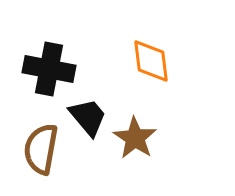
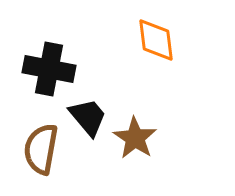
orange diamond: moved 5 px right, 21 px up
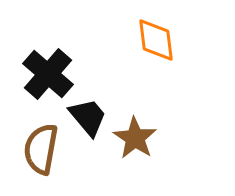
black cross: moved 1 px left, 5 px down; rotated 30 degrees clockwise
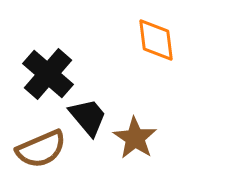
brown semicircle: rotated 123 degrees counterclockwise
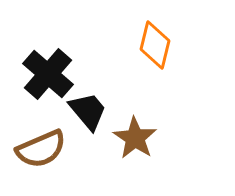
orange diamond: moved 1 px left, 5 px down; rotated 21 degrees clockwise
black trapezoid: moved 6 px up
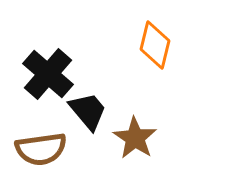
brown semicircle: rotated 15 degrees clockwise
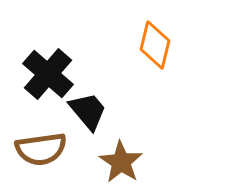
brown star: moved 14 px left, 24 px down
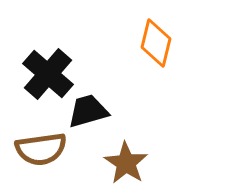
orange diamond: moved 1 px right, 2 px up
black trapezoid: rotated 66 degrees counterclockwise
brown star: moved 5 px right, 1 px down
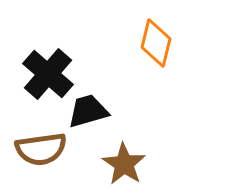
brown star: moved 2 px left, 1 px down
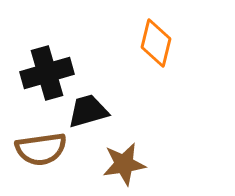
black cross: moved 1 px left, 1 px up; rotated 33 degrees clockwise
brown star: rotated 30 degrees clockwise
